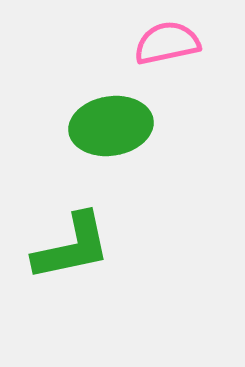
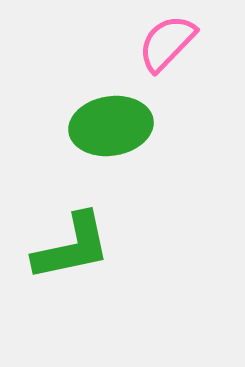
pink semicircle: rotated 34 degrees counterclockwise
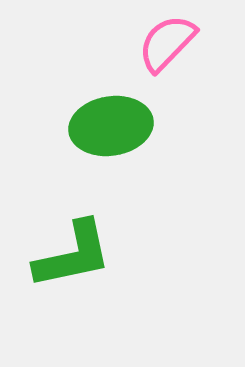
green L-shape: moved 1 px right, 8 px down
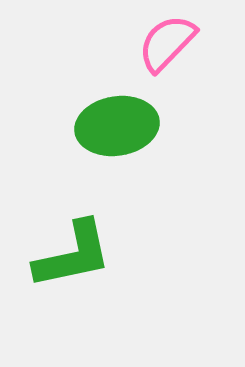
green ellipse: moved 6 px right
